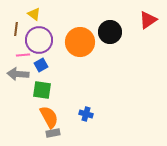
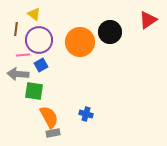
green square: moved 8 px left, 1 px down
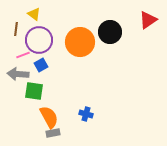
pink line: rotated 16 degrees counterclockwise
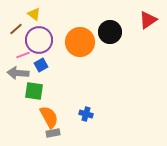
brown line: rotated 40 degrees clockwise
gray arrow: moved 1 px up
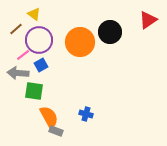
pink line: rotated 16 degrees counterclockwise
gray rectangle: moved 3 px right, 2 px up; rotated 32 degrees clockwise
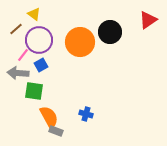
pink line: rotated 16 degrees counterclockwise
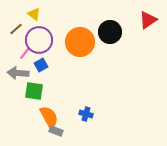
pink line: moved 2 px right, 2 px up
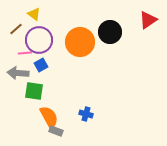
pink line: rotated 48 degrees clockwise
